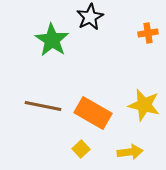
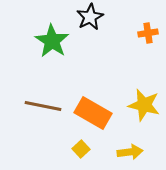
green star: moved 1 px down
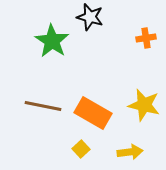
black star: rotated 28 degrees counterclockwise
orange cross: moved 2 px left, 5 px down
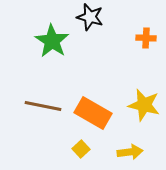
orange cross: rotated 12 degrees clockwise
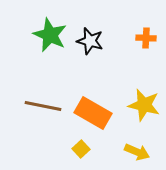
black star: moved 24 px down
green star: moved 2 px left, 6 px up; rotated 8 degrees counterclockwise
yellow arrow: moved 7 px right; rotated 30 degrees clockwise
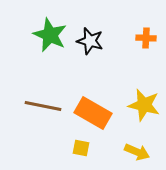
yellow square: moved 1 px up; rotated 36 degrees counterclockwise
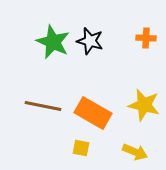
green star: moved 3 px right, 7 px down
yellow arrow: moved 2 px left
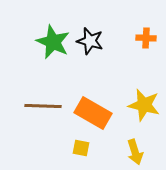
brown line: rotated 9 degrees counterclockwise
yellow arrow: rotated 50 degrees clockwise
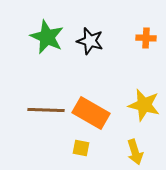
green star: moved 6 px left, 5 px up
brown line: moved 3 px right, 4 px down
orange rectangle: moved 2 px left
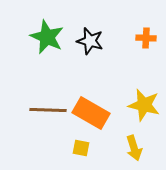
brown line: moved 2 px right
yellow arrow: moved 1 px left, 4 px up
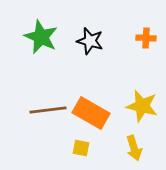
green star: moved 6 px left
yellow star: moved 2 px left, 1 px down
brown line: rotated 9 degrees counterclockwise
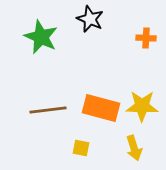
black star: moved 22 px up; rotated 8 degrees clockwise
yellow star: rotated 12 degrees counterclockwise
orange rectangle: moved 10 px right, 5 px up; rotated 15 degrees counterclockwise
